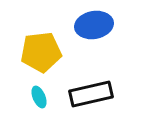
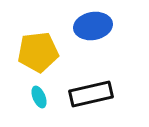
blue ellipse: moved 1 px left, 1 px down
yellow pentagon: moved 3 px left
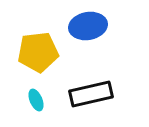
blue ellipse: moved 5 px left
cyan ellipse: moved 3 px left, 3 px down
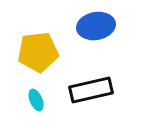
blue ellipse: moved 8 px right
black rectangle: moved 4 px up
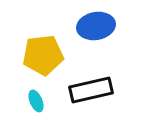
yellow pentagon: moved 5 px right, 3 px down
cyan ellipse: moved 1 px down
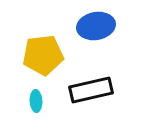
cyan ellipse: rotated 20 degrees clockwise
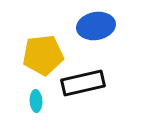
black rectangle: moved 8 px left, 7 px up
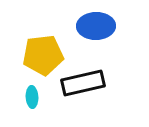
blue ellipse: rotated 9 degrees clockwise
cyan ellipse: moved 4 px left, 4 px up
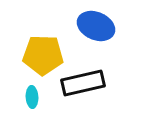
blue ellipse: rotated 24 degrees clockwise
yellow pentagon: rotated 9 degrees clockwise
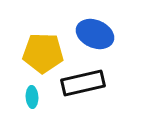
blue ellipse: moved 1 px left, 8 px down
yellow pentagon: moved 2 px up
